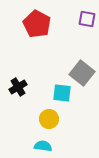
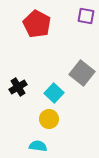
purple square: moved 1 px left, 3 px up
cyan square: moved 8 px left; rotated 36 degrees clockwise
cyan semicircle: moved 5 px left
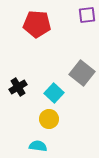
purple square: moved 1 px right, 1 px up; rotated 18 degrees counterclockwise
red pentagon: rotated 24 degrees counterclockwise
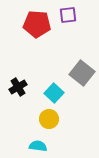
purple square: moved 19 px left
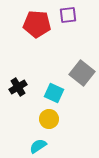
cyan square: rotated 18 degrees counterclockwise
cyan semicircle: rotated 42 degrees counterclockwise
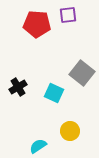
yellow circle: moved 21 px right, 12 px down
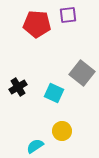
yellow circle: moved 8 px left
cyan semicircle: moved 3 px left
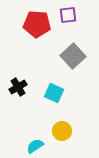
gray square: moved 9 px left, 17 px up; rotated 10 degrees clockwise
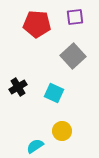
purple square: moved 7 px right, 2 px down
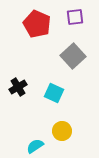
red pentagon: rotated 20 degrees clockwise
